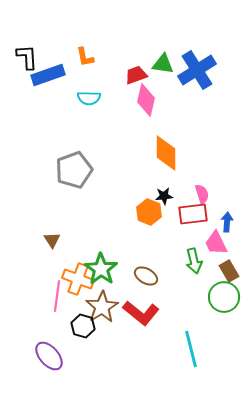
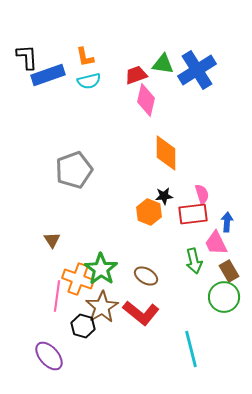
cyan semicircle: moved 17 px up; rotated 15 degrees counterclockwise
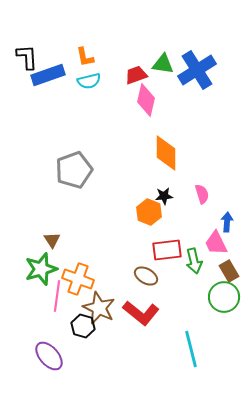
red rectangle: moved 26 px left, 36 px down
green star: moved 60 px left; rotated 20 degrees clockwise
brown star: moved 3 px left, 1 px down; rotated 16 degrees counterclockwise
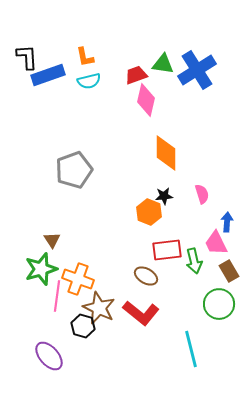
green circle: moved 5 px left, 7 px down
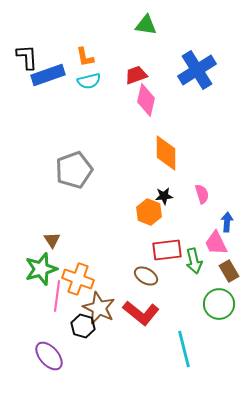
green triangle: moved 17 px left, 39 px up
cyan line: moved 7 px left
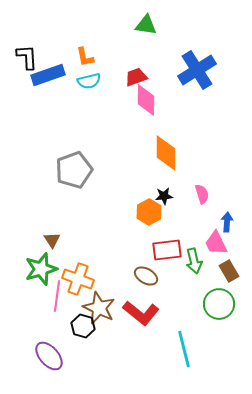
red trapezoid: moved 2 px down
pink diamond: rotated 12 degrees counterclockwise
orange hexagon: rotated 10 degrees clockwise
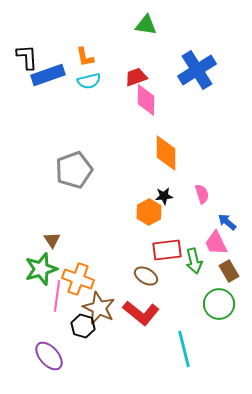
blue arrow: rotated 54 degrees counterclockwise
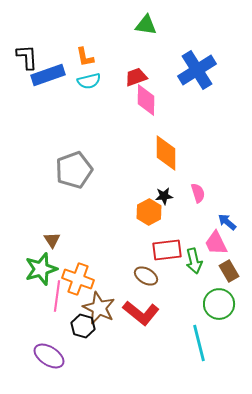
pink semicircle: moved 4 px left, 1 px up
cyan line: moved 15 px right, 6 px up
purple ellipse: rotated 16 degrees counterclockwise
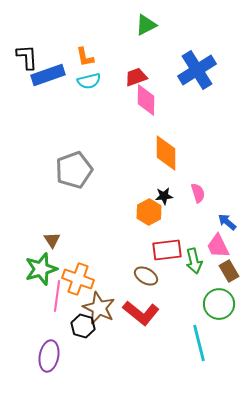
green triangle: rotated 35 degrees counterclockwise
pink trapezoid: moved 2 px right, 3 px down
purple ellipse: rotated 68 degrees clockwise
